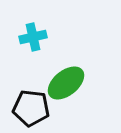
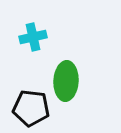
green ellipse: moved 2 px up; rotated 48 degrees counterclockwise
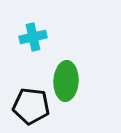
black pentagon: moved 2 px up
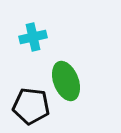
green ellipse: rotated 24 degrees counterclockwise
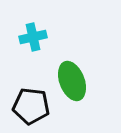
green ellipse: moved 6 px right
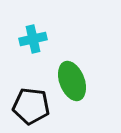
cyan cross: moved 2 px down
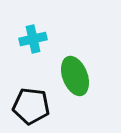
green ellipse: moved 3 px right, 5 px up
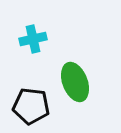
green ellipse: moved 6 px down
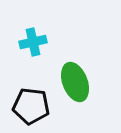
cyan cross: moved 3 px down
